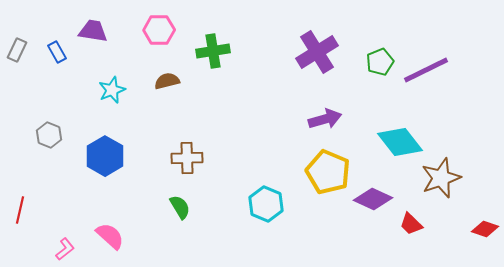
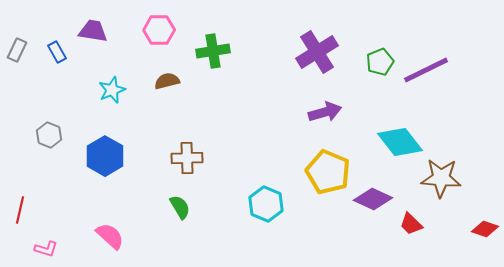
purple arrow: moved 7 px up
brown star: rotated 24 degrees clockwise
pink L-shape: moved 19 px left; rotated 55 degrees clockwise
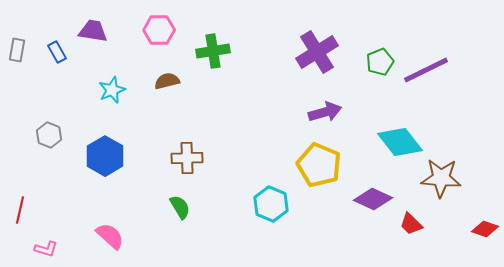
gray rectangle: rotated 15 degrees counterclockwise
yellow pentagon: moved 9 px left, 7 px up
cyan hexagon: moved 5 px right
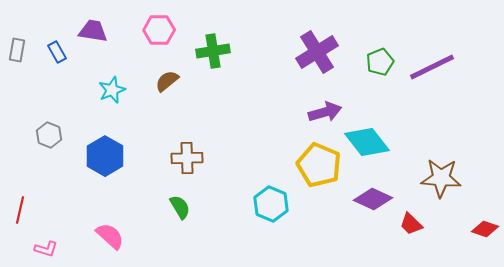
purple line: moved 6 px right, 3 px up
brown semicircle: rotated 25 degrees counterclockwise
cyan diamond: moved 33 px left
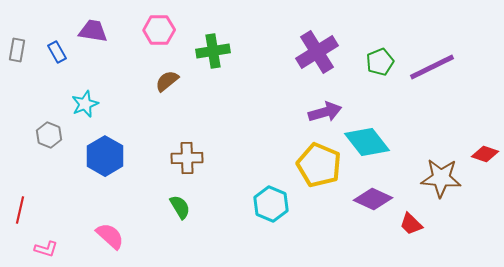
cyan star: moved 27 px left, 14 px down
red diamond: moved 75 px up
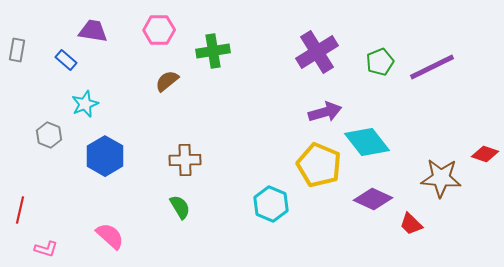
blue rectangle: moved 9 px right, 8 px down; rotated 20 degrees counterclockwise
brown cross: moved 2 px left, 2 px down
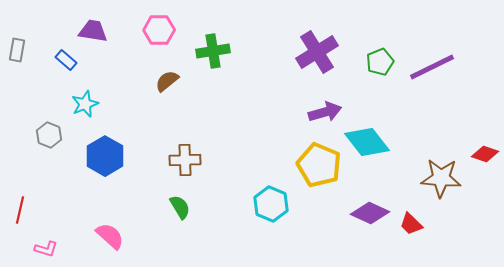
purple diamond: moved 3 px left, 14 px down
